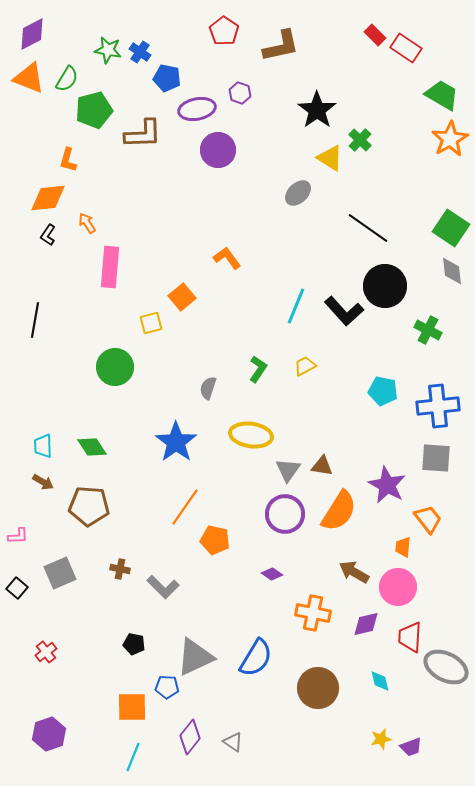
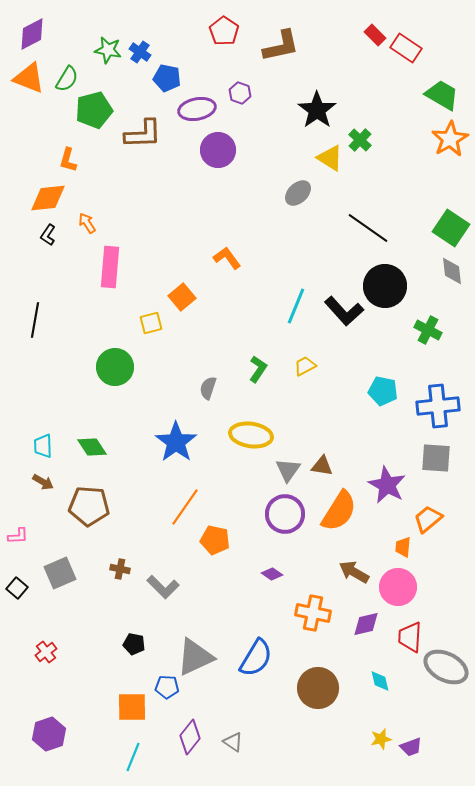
orange trapezoid at (428, 519): rotated 92 degrees counterclockwise
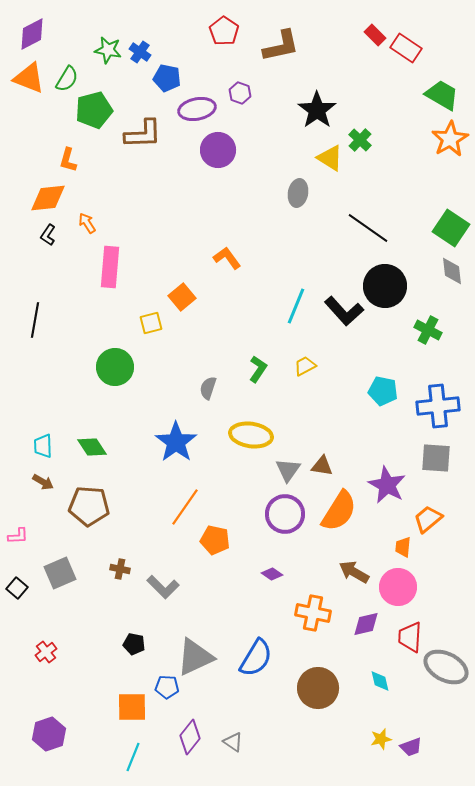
gray ellipse at (298, 193): rotated 36 degrees counterclockwise
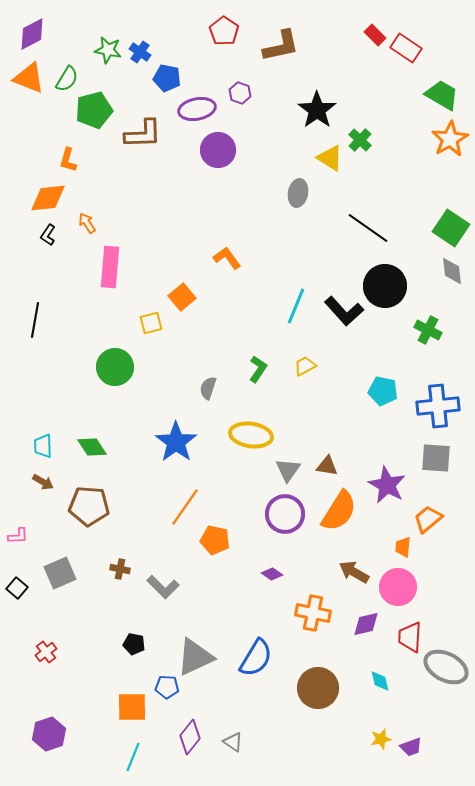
brown triangle at (322, 466): moved 5 px right
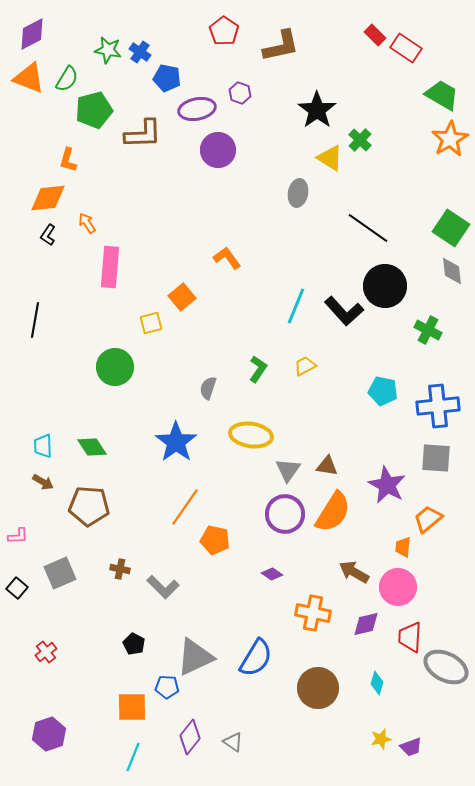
orange semicircle at (339, 511): moved 6 px left, 1 px down
black pentagon at (134, 644): rotated 15 degrees clockwise
cyan diamond at (380, 681): moved 3 px left, 2 px down; rotated 30 degrees clockwise
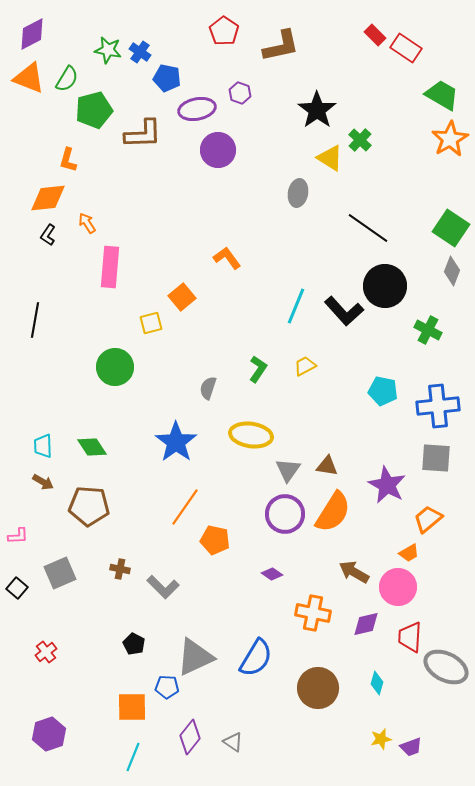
gray diamond at (452, 271): rotated 28 degrees clockwise
orange trapezoid at (403, 547): moved 6 px right, 6 px down; rotated 125 degrees counterclockwise
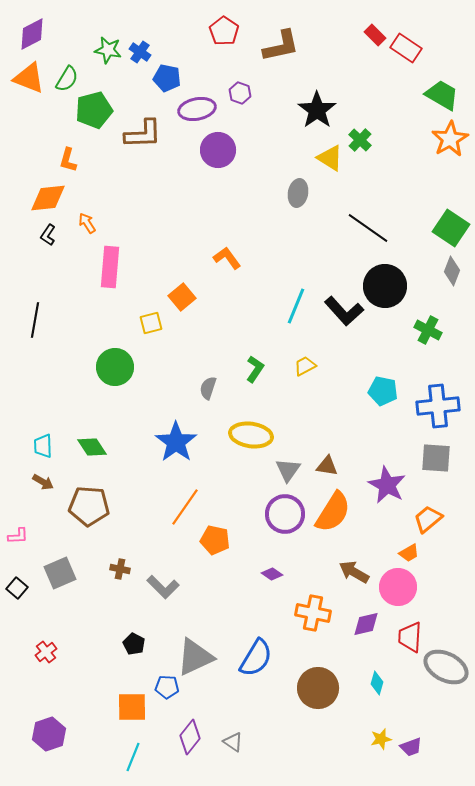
green L-shape at (258, 369): moved 3 px left
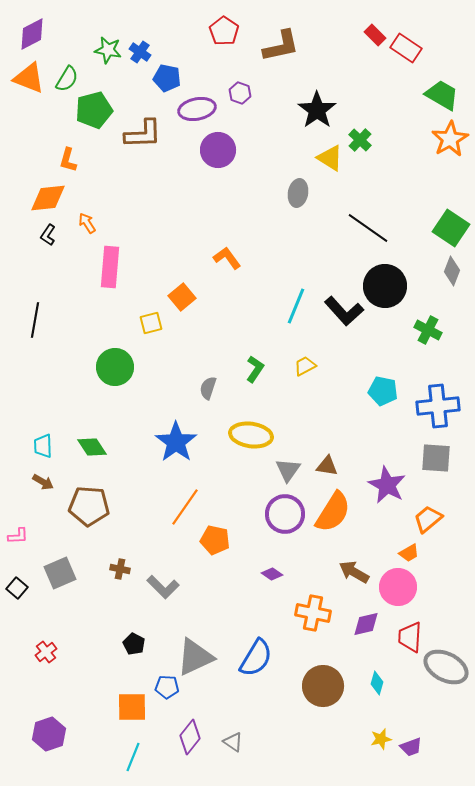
brown circle at (318, 688): moved 5 px right, 2 px up
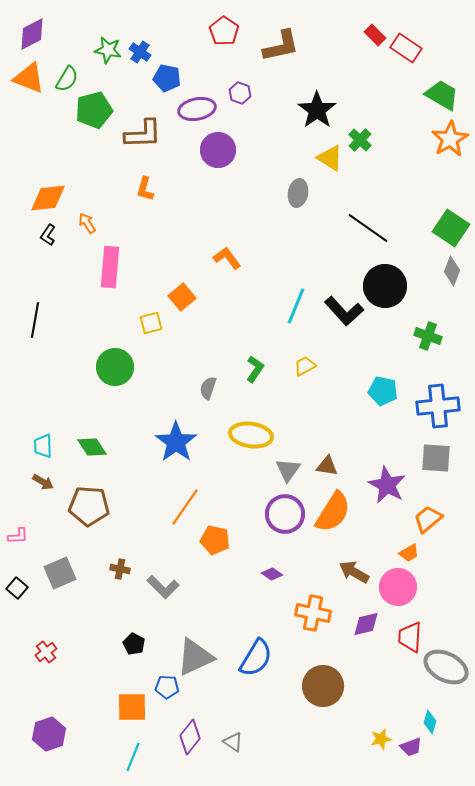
orange L-shape at (68, 160): moved 77 px right, 29 px down
green cross at (428, 330): moved 6 px down; rotated 8 degrees counterclockwise
cyan diamond at (377, 683): moved 53 px right, 39 px down
